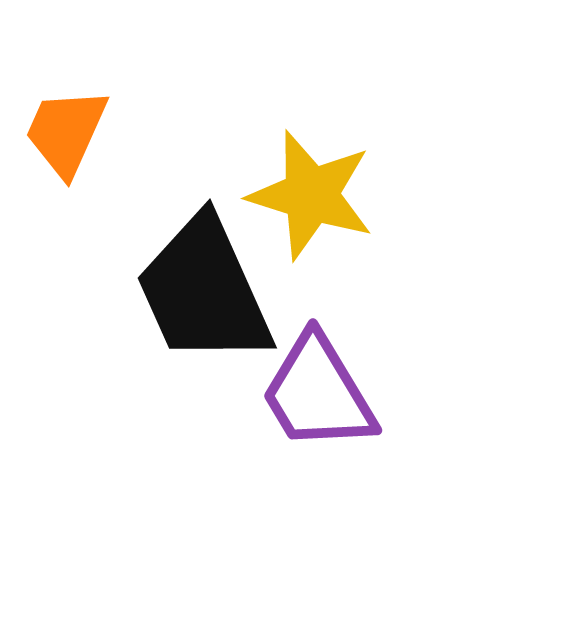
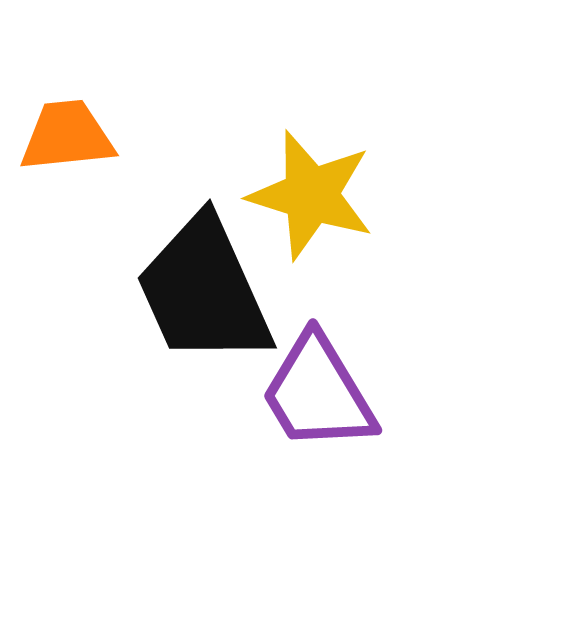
orange trapezoid: moved 1 px right, 4 px down; rotated 60 degrees clockwise
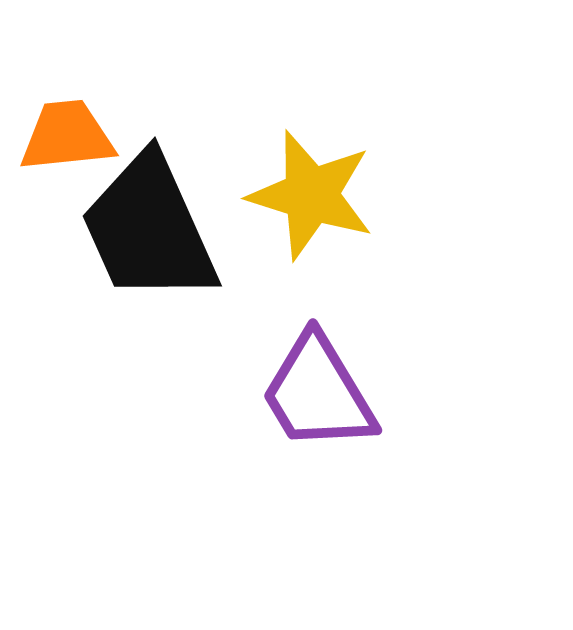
black trapezoid: moved 55 px left, 62 px up
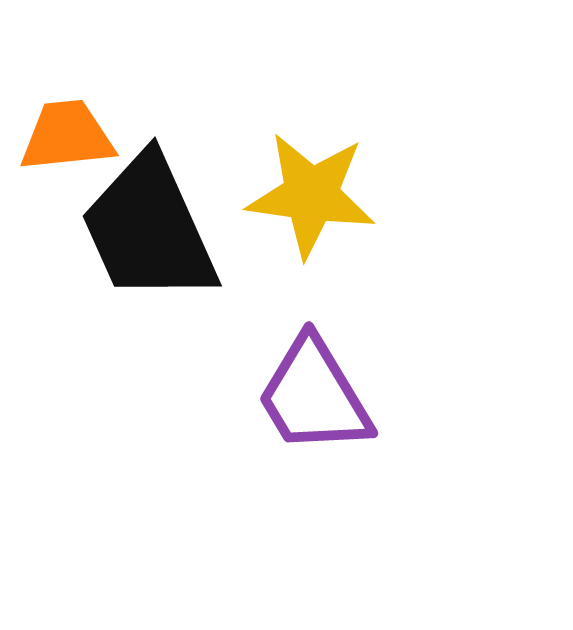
yellow star: rotated 9 degrees counterclockwise
purple trapezoid: moved 4 px left, 3 px down
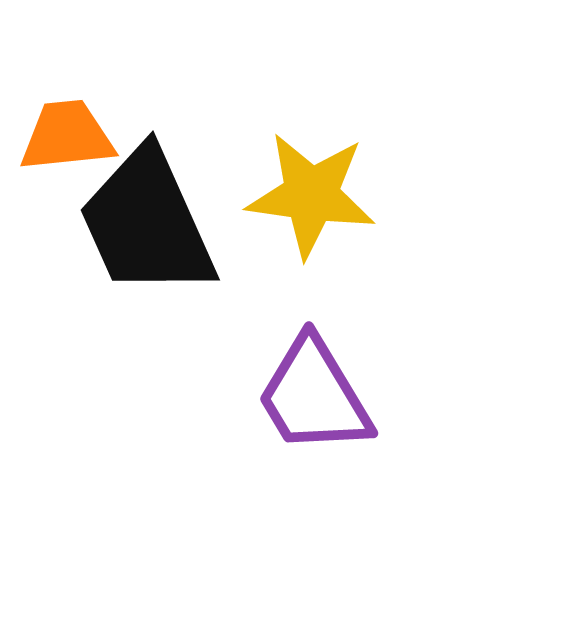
black trapezoid: moved 2 px left, 6 px up
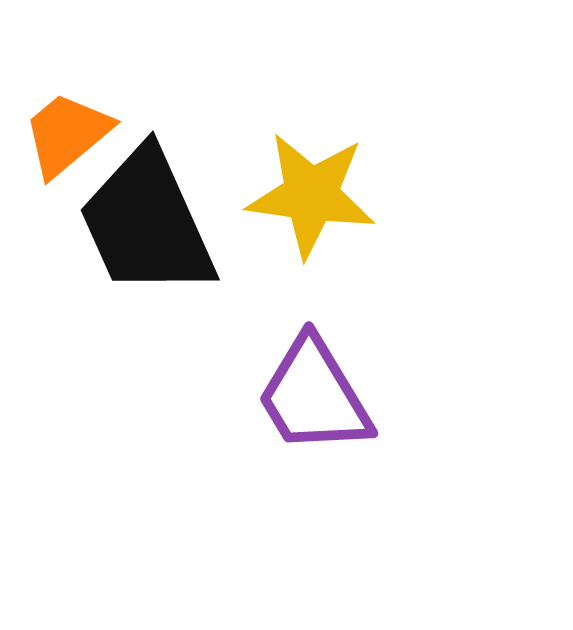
orange trapezoid: moved 2 px up; rotated 34 degrees counterclockwise
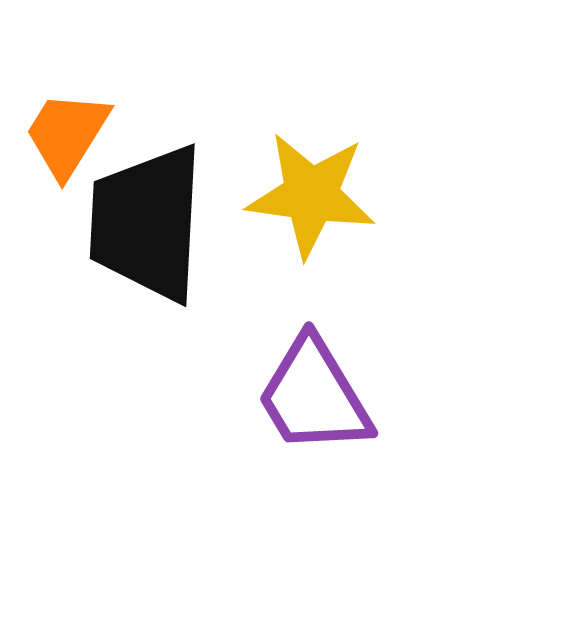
orange trapezoid: rotated 18 degrees counterclockwise
black trapezoid: rotated 27 degrees clockwise
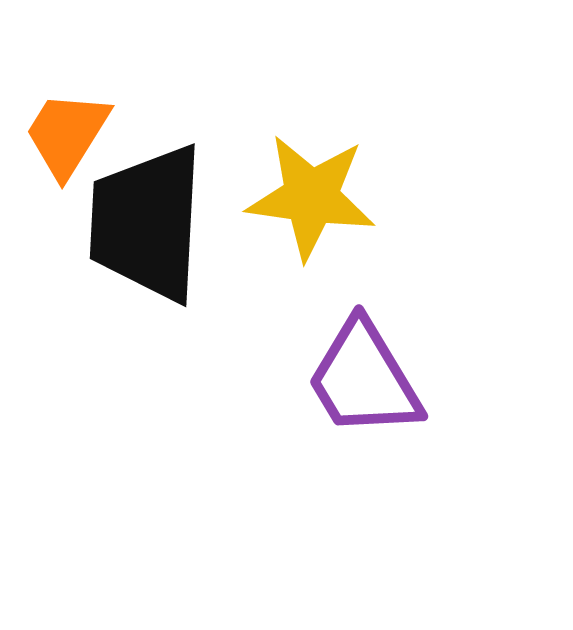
yellow star: moved 2 px down
purple trapezoid: moved 50 px right, 17 px up
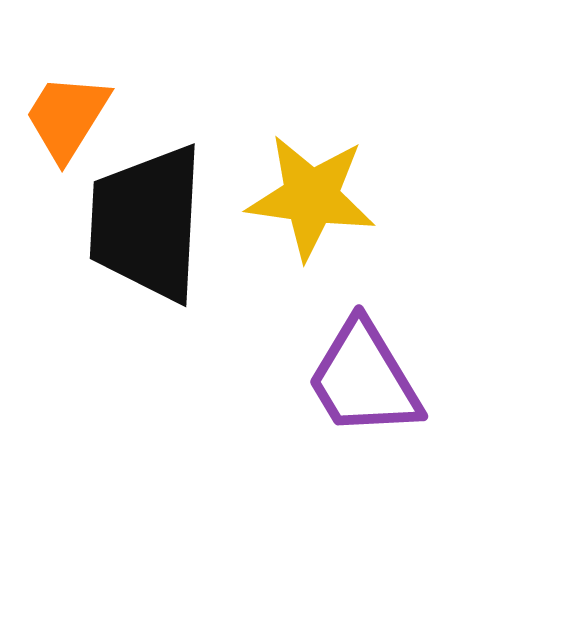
orange trapezoid: moved 17 px up
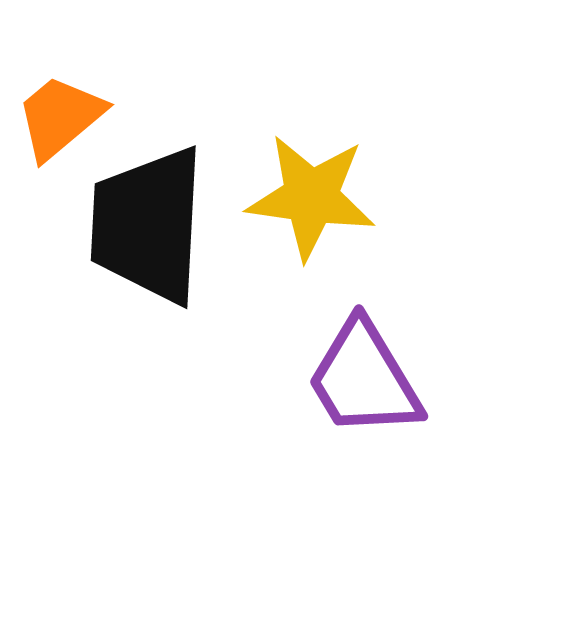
orange trapezoid: moved 7 px left; rotated 18 degrees clockwise
black trapezoid: moved 1 px right, 2 px down
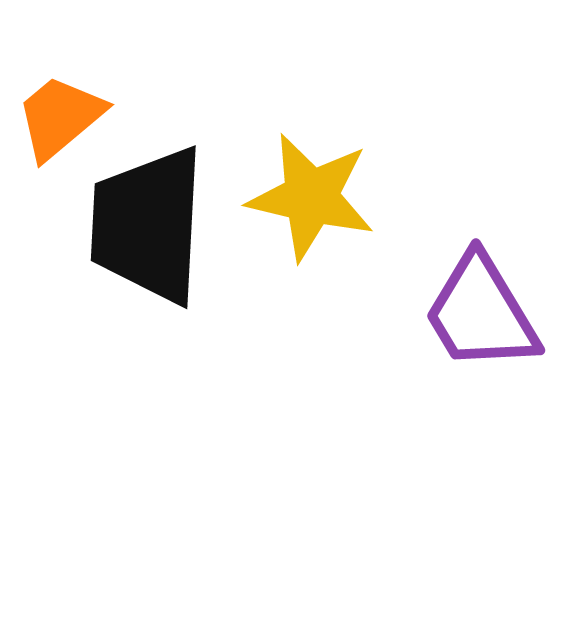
yellow star: rotated 5 degrees clockwise
purple trapezoid: moved 117 px right, 66 px up
